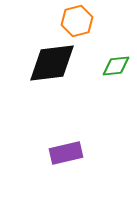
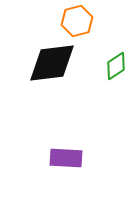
green diamond: rotated 28 degrees counterclockwise
purple rectangle: moved 5 px down; rotated 16 degrees clockwise
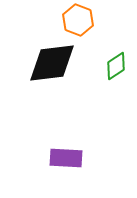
orange hexagon: moved 1 px right, 1 px up; rotated 24 degrees counterclockwise
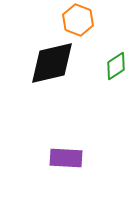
black diamond: rotated 6 degrees counterclockwise
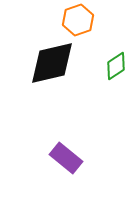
orange hexagon: rotated 20 degrees clockwise
purple rectangle: rotated 36 degrees clockwise
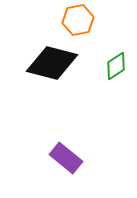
orange hexagon: rotated 8 degrees clockwise
black diamond: rotated 27 degrees clockwise
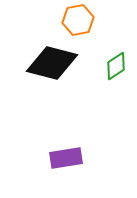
purple rectangle: rotated 48 degrees counterclockwise
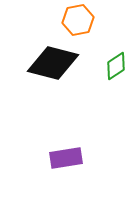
black diamond: moved 1 px right
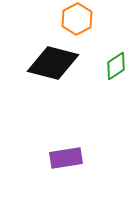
orange hexagon: moved 1 px left, 1 px up; rotated 16 degrees counterclockwise
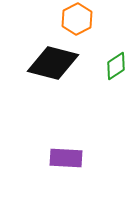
purple rectangle: rotated 12 degrees clockwise
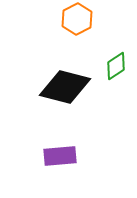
black diamond: moved 12 px right, 24 px down
purple rectangle: moved 6 px left, 2 px up; rotated 8 degrees counterclockwise
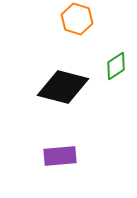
orange hexagon: rotated 16 degrees counterclockwise
black diamond: moved 2 px left
